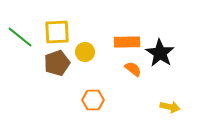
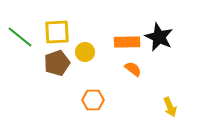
black star: moved 1 px left, 16 px up; rotated 8 degrees counterclockwise
yellow arrow: rotated 54 degrees clockwise
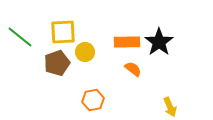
yellow square: moved 6 px right
black star: moved 5 px down; rotated 12 degrees clockwise
orange hexagon: rotated 10 degrees counterclockwise
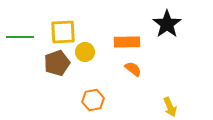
green line: rotated 40 degrees counterclockwise
black star: moved 8 px right, 18 px up
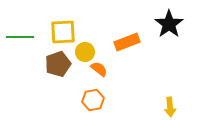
black star: moved 2 px right
orange rectangle: rotated 20 degrees counterclockwise
brown pentagon: moved 1 px right, 1 px down
orange semicircle: moved 34 px left
yellow arrow: rotated 18 degrees clockwise
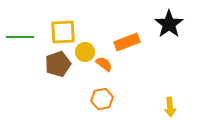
orange semicircle: moved 5 px right, 5 px up
orange hexagon: moved 9 px right, 1 px up
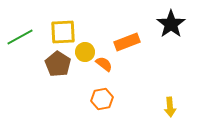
black star: moved 2 px right
green line: rotated 28 degrees counterclockwise
brown pentagon: rotated 20 degrees counterclockwise
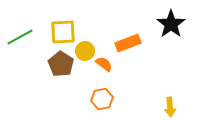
orange rectangle: moved 1 px right, 1 px down
yellow circle: moved 1 px up
brown pentagon: moved 3 px right
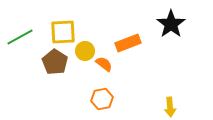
brown pentagon: moved 6 px left, 2 px up
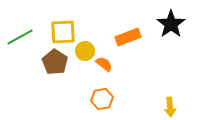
orange rectangle: moved 6 px up
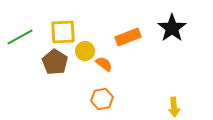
black star: moved 1 px right, 4 px down
yellow arrow: moved 4 px right
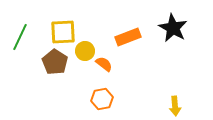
black star: moved 1 px right; rotated 8 degrees counterclockwise
green line: rotated 36 degrees counterclockwise
yellow arrow: moved 1 px right, 1 px up
